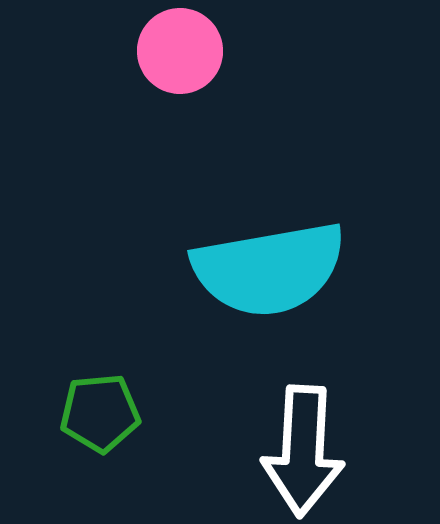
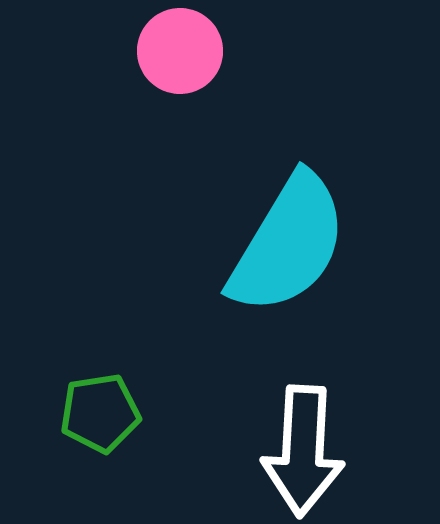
cyan semicircle: moved 19 px right, 25 px up; rotated 49 degrees counterclockwise
green pentagon: rotated 4 degrees counterclockwise
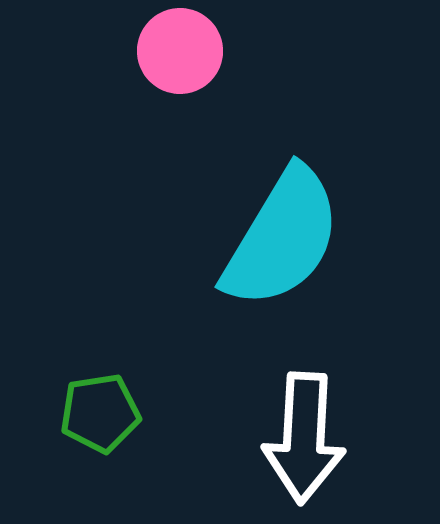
cyan semicircle: moved 6 px left, 6 px up
white arrow: moved 1 px right, 13 px up
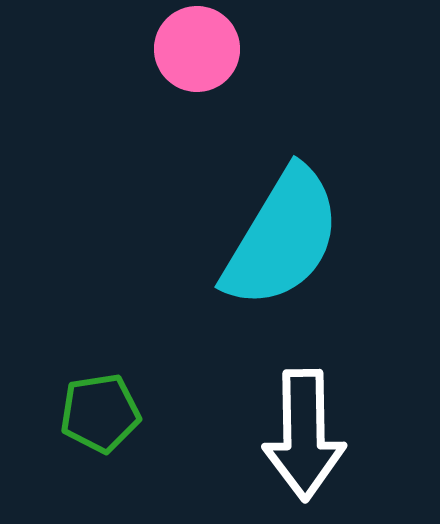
pink circle: moved 17 px right, 2 px up
white arrow: moved 3 px up; rotated 4 degrees counterclockwise
